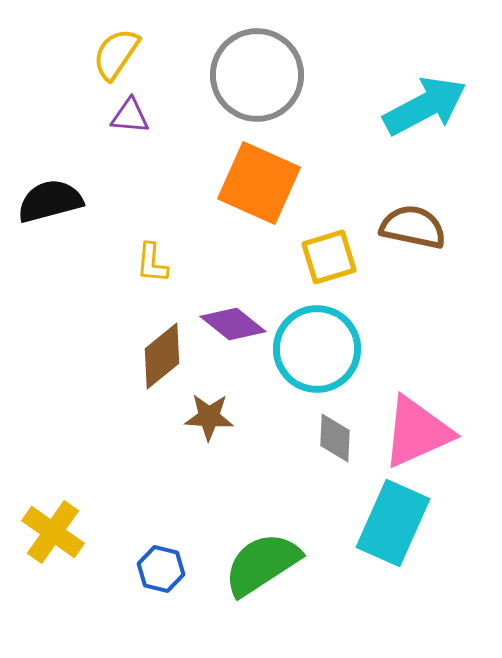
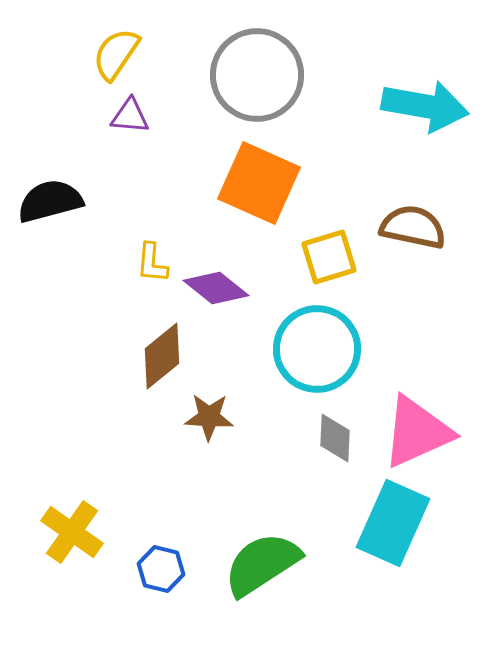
cyan arrow: rotated 38 degrees clockwise
purple diamond: moved 17 px left, 36 px up
yellow cross: moved 19 px right
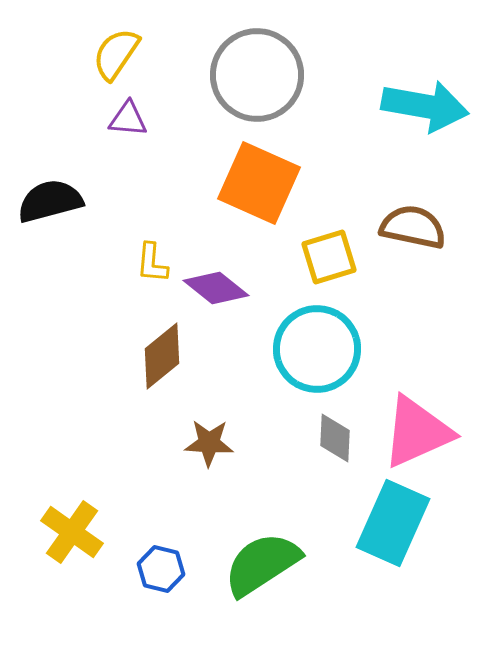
purple triangle: moved 2 px left, 3 px down
brown star: moved 26 px down
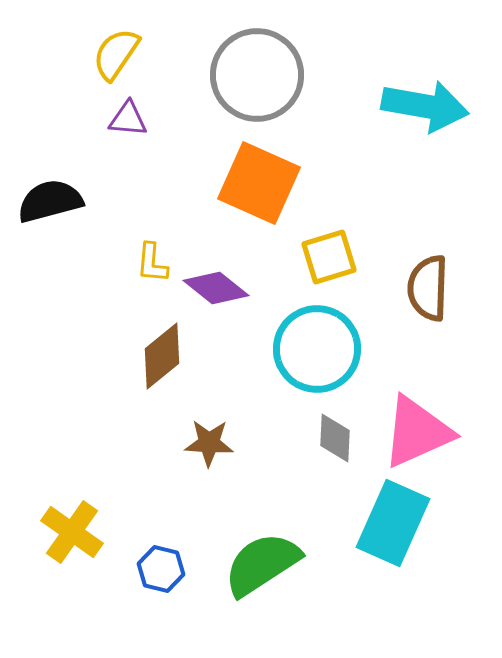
brown semicircle: moved 15 px right, 61 px down; rotated 100 degrees counterclockwise
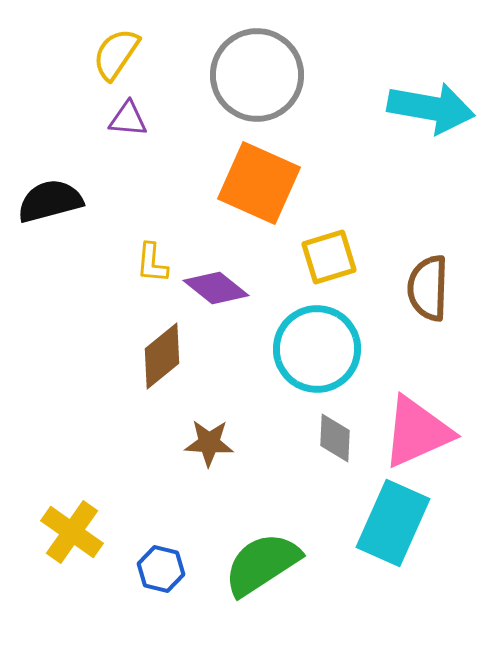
cyan arrow: moved 6 px right, 2 px down
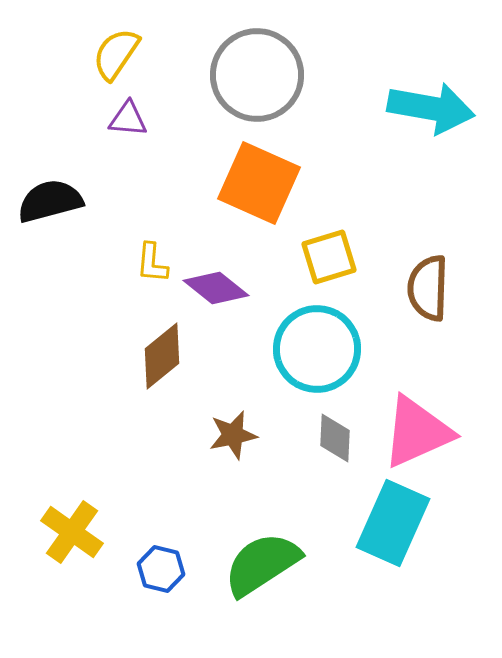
brown star: moved 24 px right, 8 px up; rotated 15 degrees counterclockwise
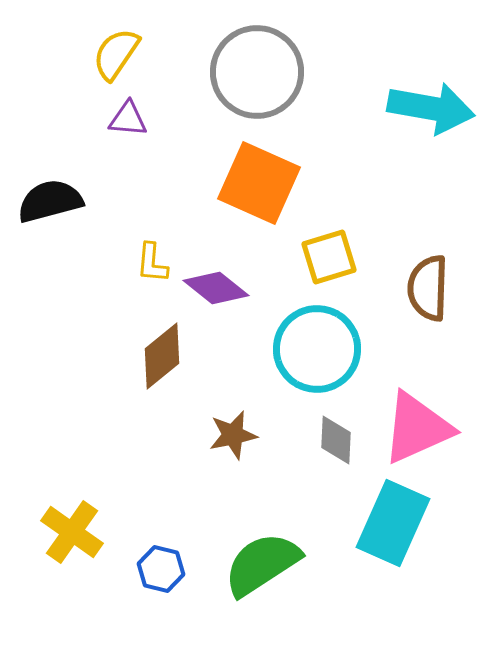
gray circle: moved 3 px up
pink triangle: moved 4 px up
gray diamond: moved 1 px right, 2 px down
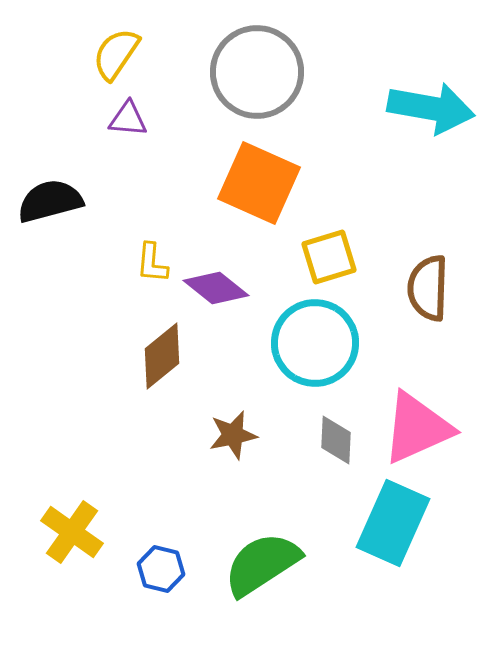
cyan circle: moved 2 px left, 6 px up
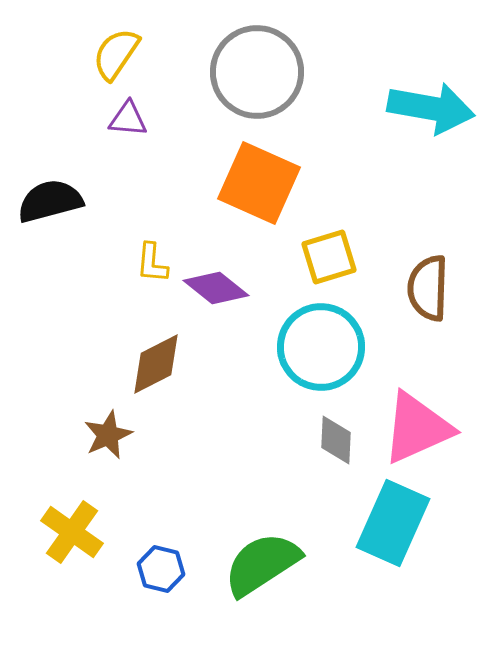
cyan circle: moved 6 px right, 4 px down
brown diamond: moved 6 px left, 8 px down; rotated 12 degrees clockwise
brown star: moved 125 px left; rotated 12 degrees counterclockwise
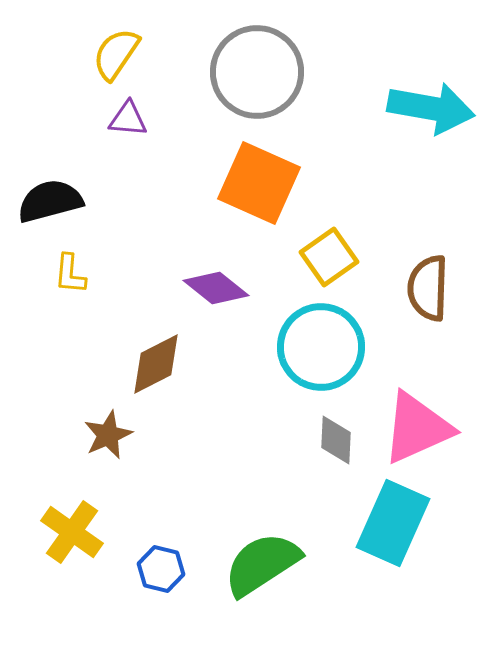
yellow square: rotated 18 degrees counterclockwise
yellow L-shape: moved 82 px left, 11 px down
